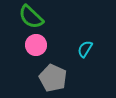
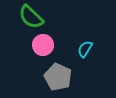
pink circle: moved 7 px right
gray pentagon: moved 5 px right, 1 px up
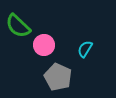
green semicircle: moved 13 px left, 9 px down
pink circle: moved 1 px right
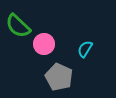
pink circle: moved 1 px up
gray pentagon: moved 1 px right
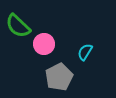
cyan semicircle: moved 3 px down
gray pentagon: rotated 20 degrees clockwise
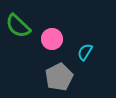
pink circle: moved 8 px right, 5 px up
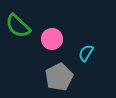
cyan semicircle: moved 1 px right, 1 px down
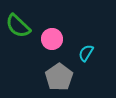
gray pentagon: rotated 8 degrees counterclockwise
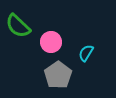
pink circle: moved 1 px left, 3 px down
gray pentagon: moved 1 px left, 2 px up
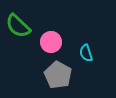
cyan semicircle: rotated 48 degrees counterclockwise
gray pentagon: rotated 8 degrees counterclockwise
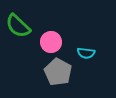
cyan semicircle: rotated 66 degrees counterclockwise
gray pentagon: moved 3 px up
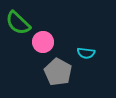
green semicircle: moved 3 px up
pink circle: moved 8 px left
